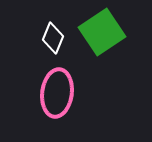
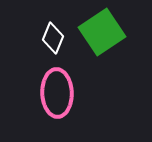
pink ellipse: rotated 9 degrees counterclockwise
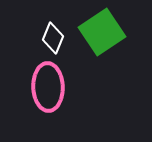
pink ellipse: moved 9 px left, 6 px up
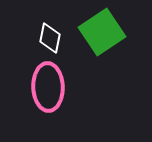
white diamond: moved 3 px left; rotated 12 degrees counterclockwise
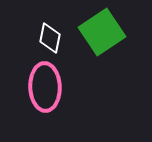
pink ellipse: moved 3 px left
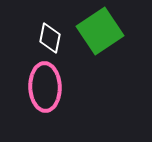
green square: moved 2 px left, 1 px up
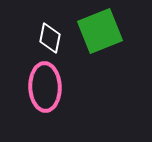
green square: rotated 12 degrees clockwise
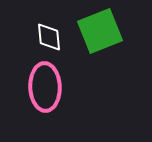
white diamond: moved 1 px left, 1 px up; rotated 16 degrees counterclockwise
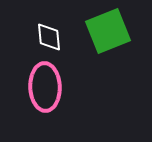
green square: moved 8 px right
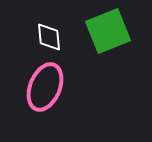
pink ellipse: rotated 24 degrees clockwise
